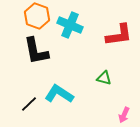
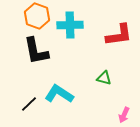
cyan cross: rotated 25 degrees counterclockwise
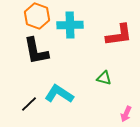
pink arrow: moved 2 px right, 1 px up
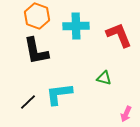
cyan cross: moved 6 px right, 1 px down
red L-shape: rotated 104 degrees counterclockwise
cyan L-shape: rotated 40 degrees counterclockwise
black line: moved 1 px left, 2 px up
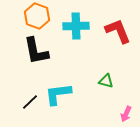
red L-shape: moved 1 px left, 4 px up
green triangle: moved 2 px right, 3 px down
cyan L-shape: moved 1 px left
black line: moved 2 px right
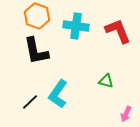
cyan cross: rotated 10 degrees clockwise
cyan L-shape: rotated 48 degrees counterclockwise
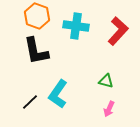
red L-shape: rotated 64 degrees clockwise
pink arrow: moved 17 px left, 5 px up
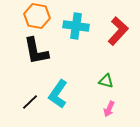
orange hexagon: rotated 10 degrees counterclockwise
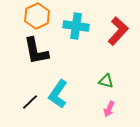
orange hexagon: rotated 25 degrees clockwise
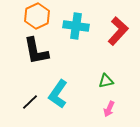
green triangle: rotated 28 degrees counterclockwise
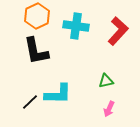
cyan L-shape: rotated 124 degrees counterclockwise
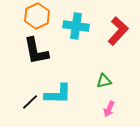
green triangle: moved 2 px left
